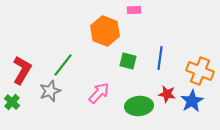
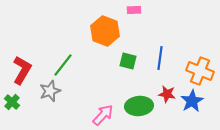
pink arrow: moved 4 px right, 22 px down
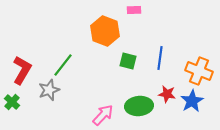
orange cross: moved 1 px left
gray star: moved 1 px left, 1 px up
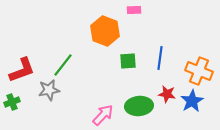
green square: rotated 18 degrees counterclockwise
red L-shape: rotated 40 degrees clockwise
gray star: rotated 10 degrees clockwise
green cross: rotated 28 degrees clockwise
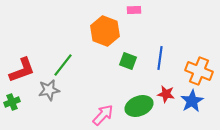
green square: rotated 24 degrees clockwise
red star: moved 1 px left
green ellipse: rotated 16 degrees counterclockwise
